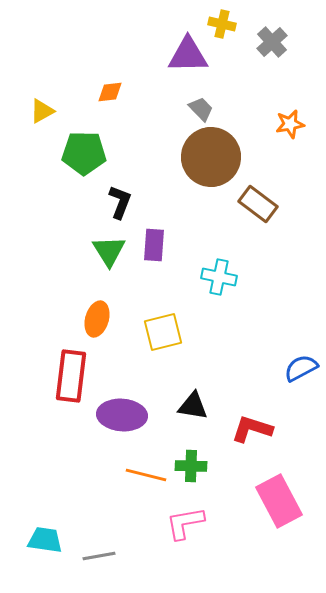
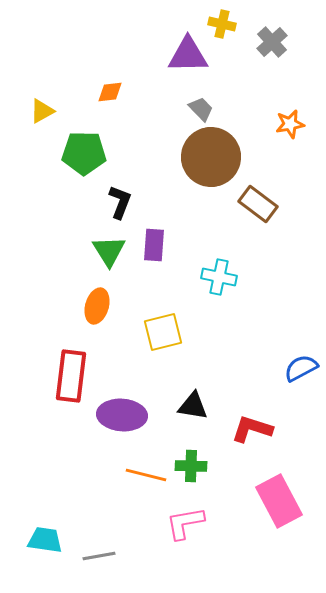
orange ellipse: moved 13 px up
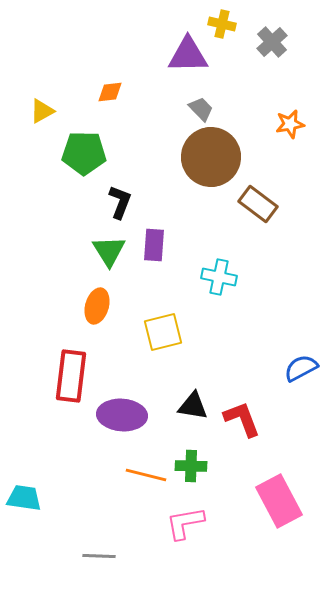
red L-shape: moved 10 px left, 10 px up; rotated 51 degrees clockwise
cyan trapezoid: moved 21 px left, 42 px up
gray line: rotated 12 degrees clockwise
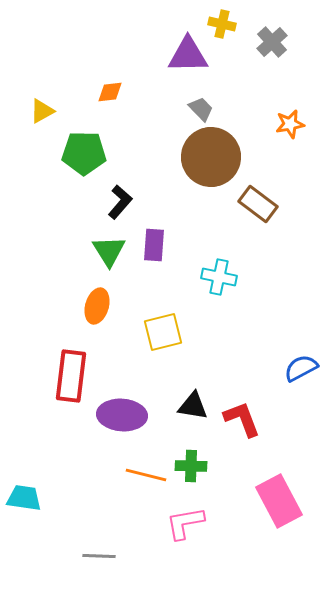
black L-shape: rotated 20 degrees clockwise
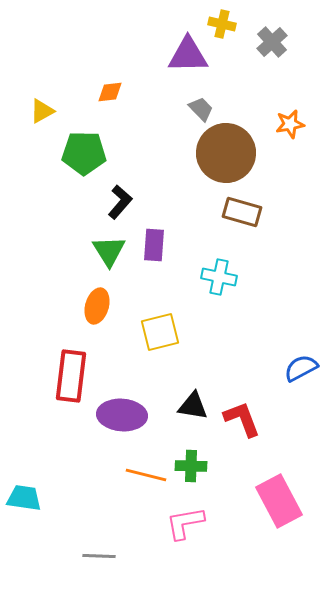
brown circle: moved 15 px right, 4 px up
brown rectangle: moved 16 px left, 8 px down; rotated 21 degrees counterclockwise
yellow square: moved 3 px left
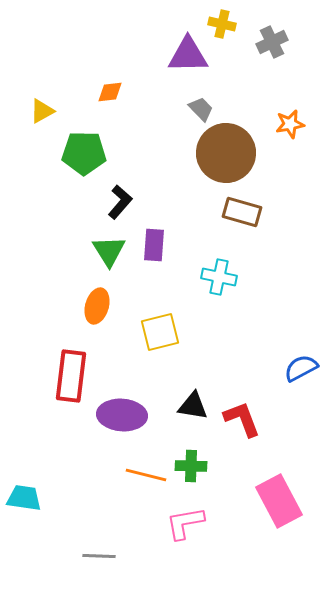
gray cross: rotated 16 degrees clockwise
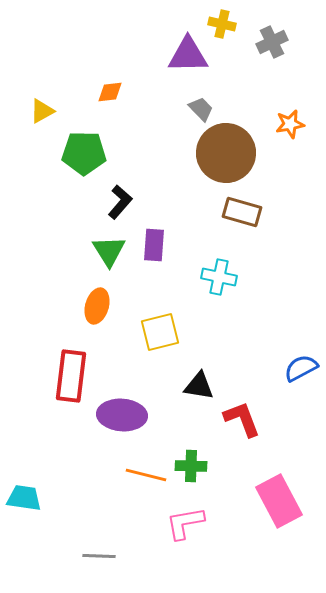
black triangle: moved 6 px right, 20 px up
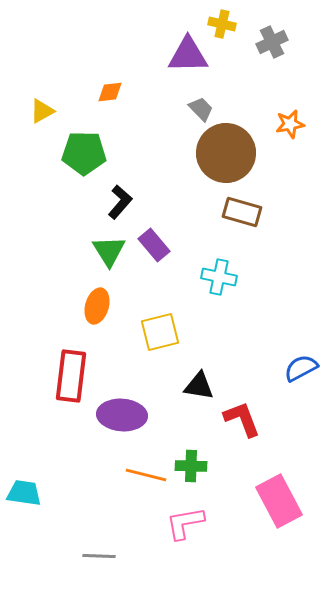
purple rectangle: rotated 44 degrees counterclockwise
cyan trapezoid: moved 5 px up
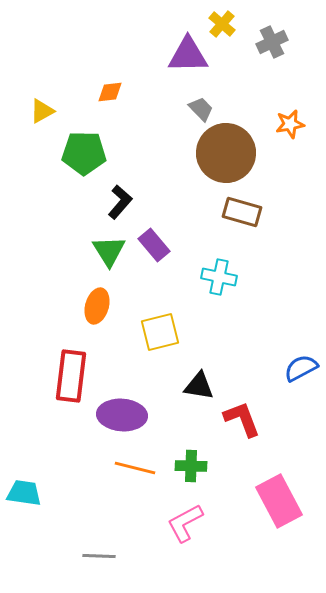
yellow cross: rotated 28 degrees clockwise
orange line: moved 11 px left, 7 px up
pink L-shape: rotated 18 degrees counterclockwise
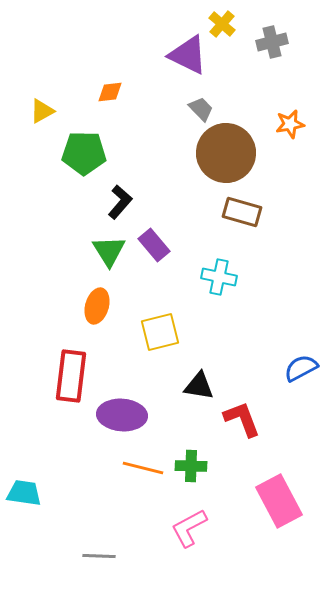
gray cross: rotated 12 degrees clockwise
purple triangle: rotated 27 degrees clockwise
orange line: moved 8 px right
pink L-shape: moved 4 px right, 5 px down
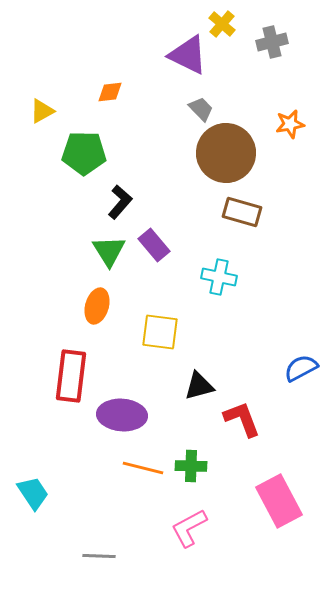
yellow square: rotated 21 degrees clockwise
black triangle: rotated 24 degrees counterclockwise
cyan trapezoid: moved 9 px right; rotated 48 degrees clockwise
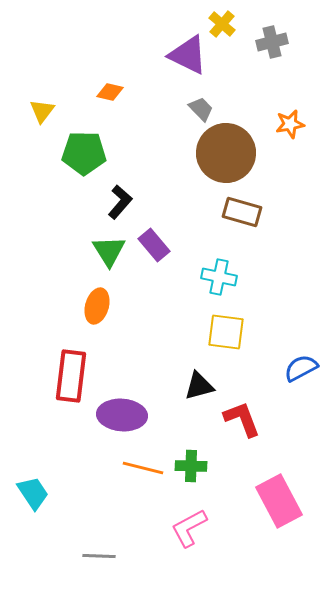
orange diamond: rotated 20 degrees clockwise
yellow triangle: rotated 24 degrees counterclockwise
yellow square: moved 66 px right
